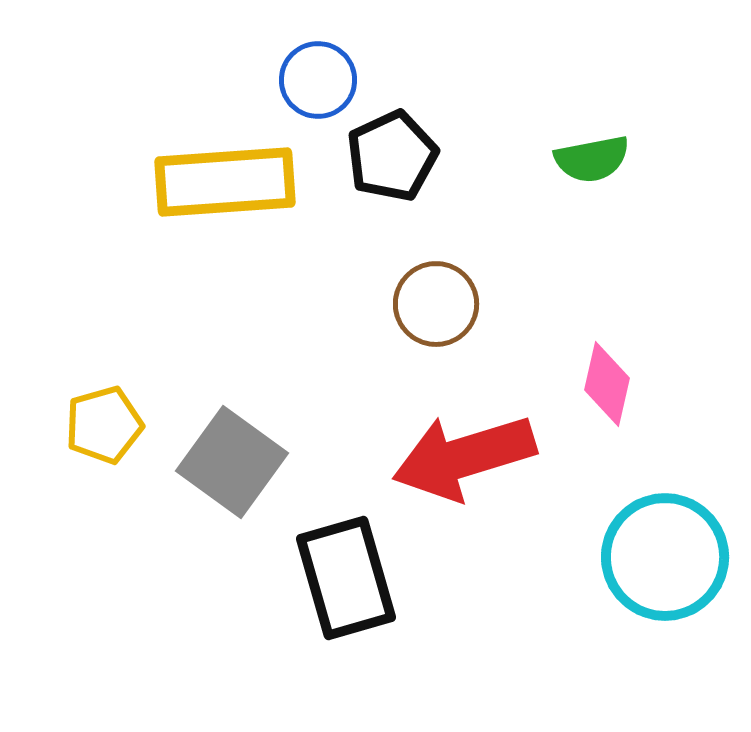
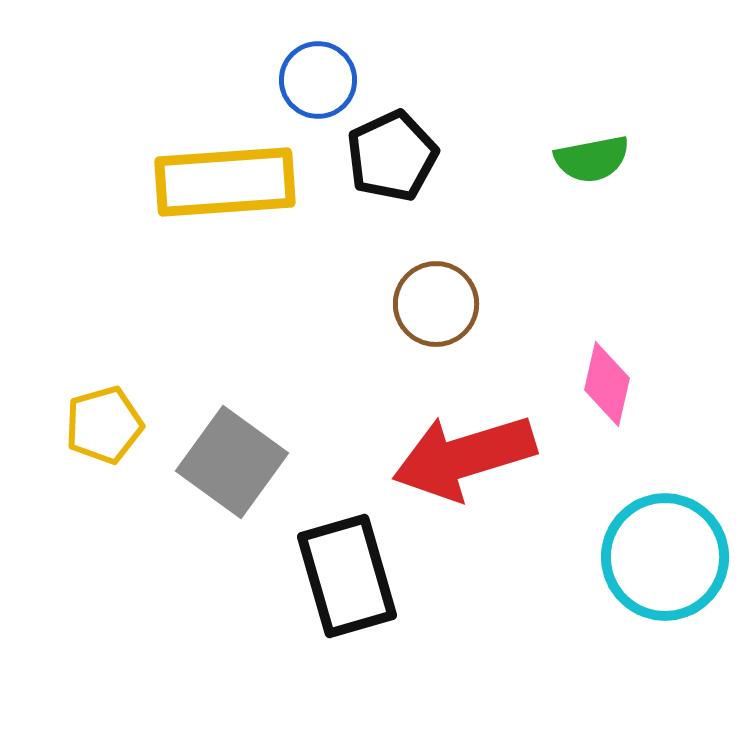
black rectangle: moved 1 px right, 2 px up
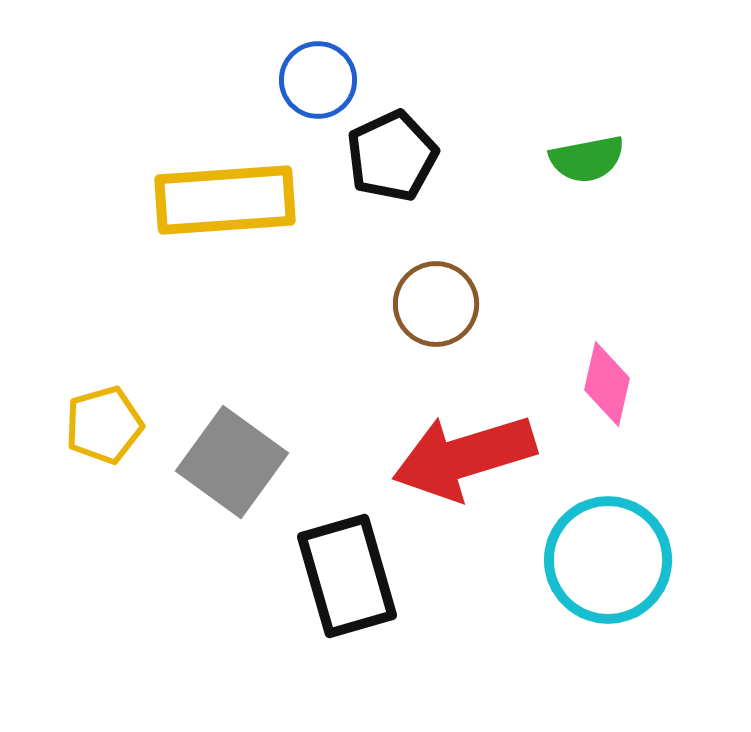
green semicircle: moved 5 px left
yellow rectangle: moved 18 px down
cyan circle: moved 57 px left, 3 px down
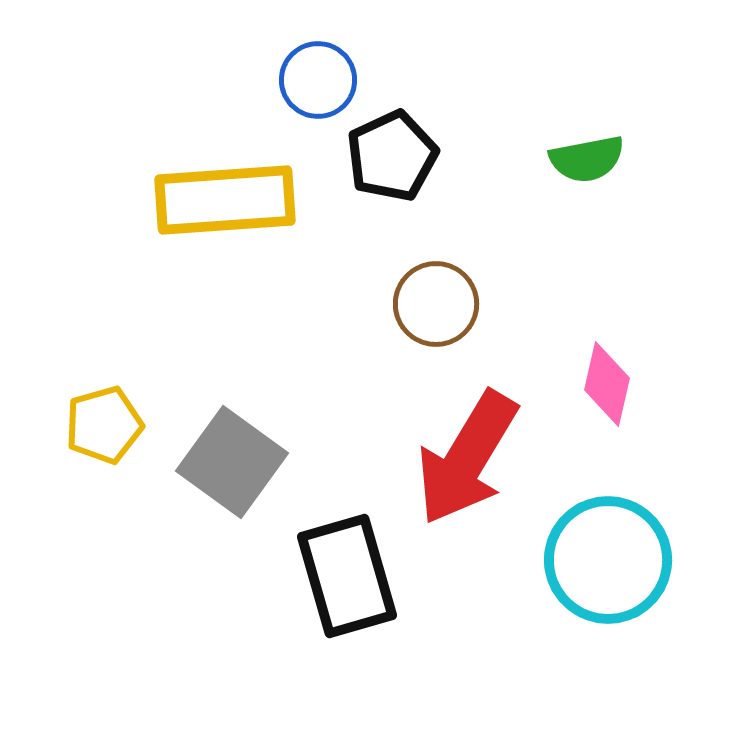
red arrow: moved 3 px right, 1 px down; rotated 42 degrees counterclockwise
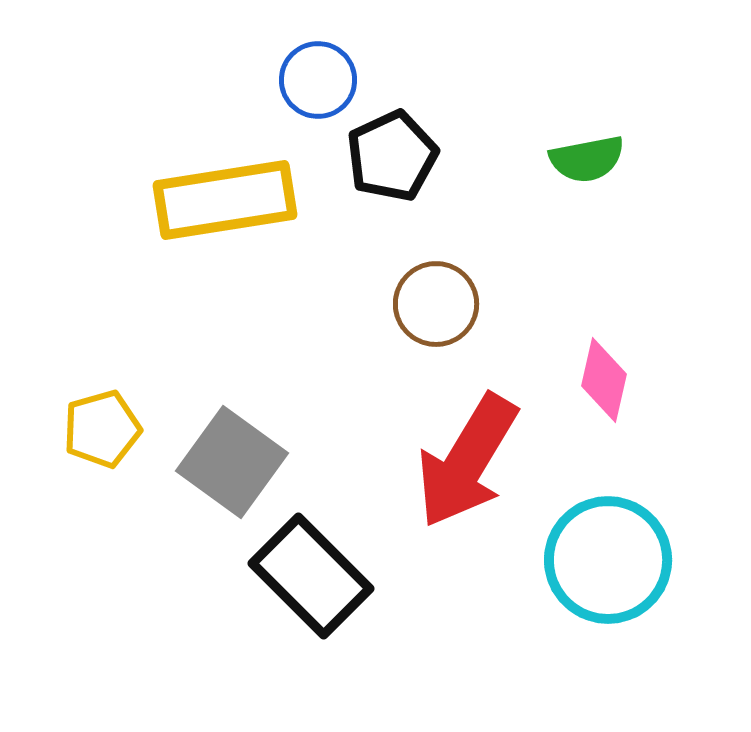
yellow rectangle: rotated 5 degrees counterclockwise
pink diamond: moved 3 px left, 4 px up
yellow pentagon: moved 2 px left, 4 px down
red arrow: moved 3 px down
black rectangle: moved 36 px left; rotated 29 degrees counterclockwise
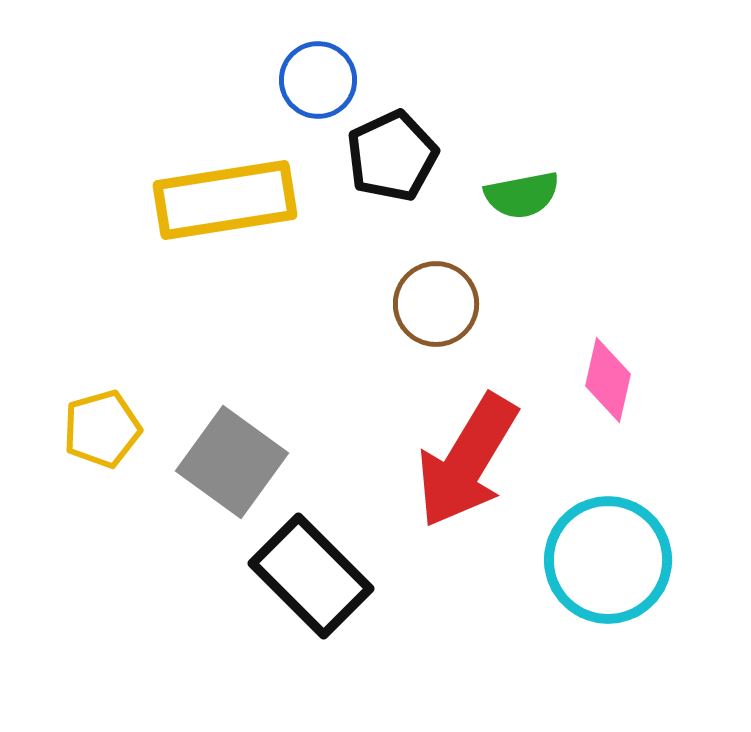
green semicircle: moved 65 px left, 36 px down
pink diamond: moved 4 px right
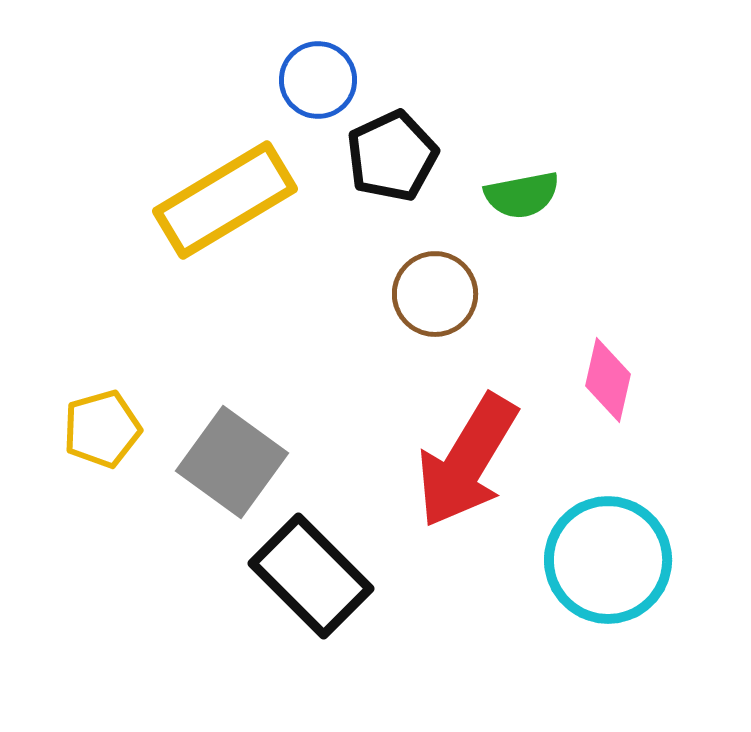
yellow rectangle: rotated 22 degrees counterclockwise
brown circle: moved 1 px left, 10 px up
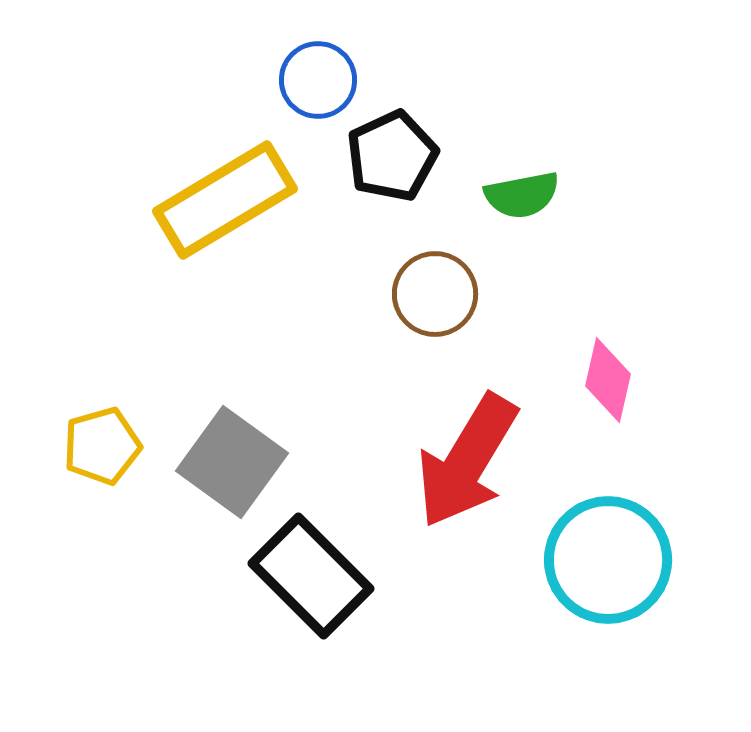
yellow pentagon: moved 17 px down
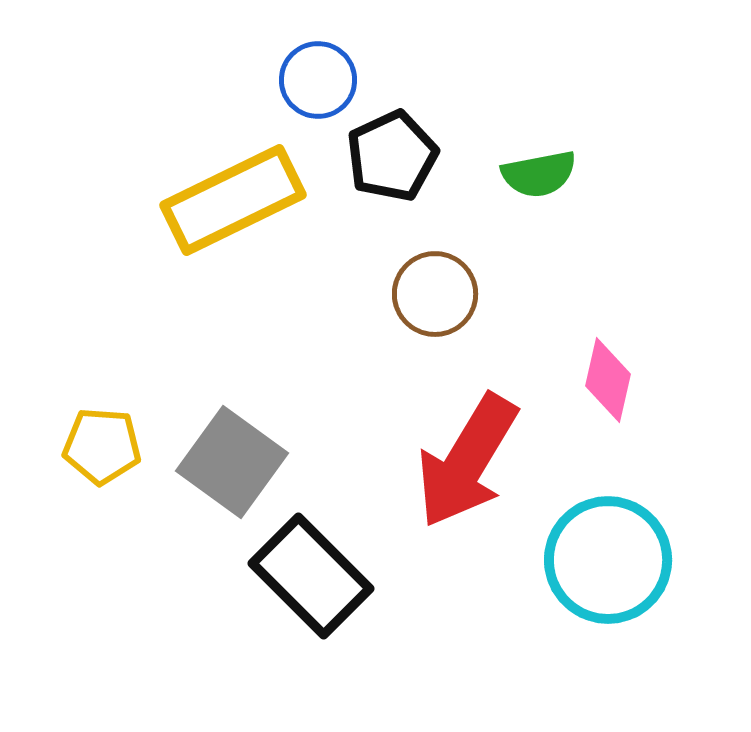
green semicircle: moved 17 px right, 21 px up
yellow rectangle: moved 8 px right; rotated 5 degrees clockwise
yellow pentagon: rotated 20 degrees clockwise
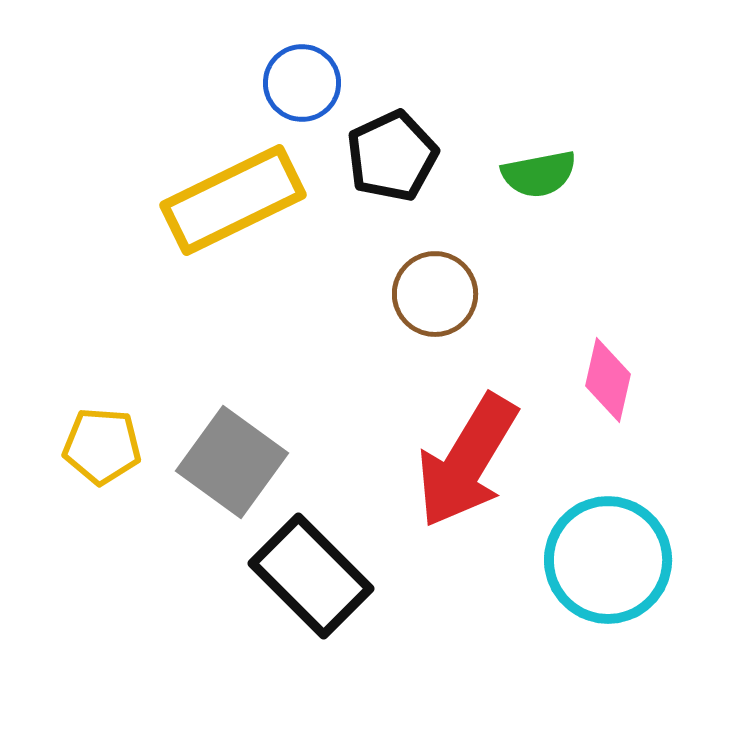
blue circle: moved 16 px left, 3 px down
